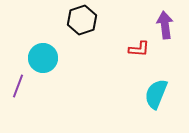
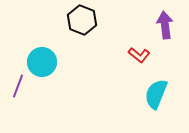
black hexagon: rotated 20 degrees counterclockwise
red L-shape: moved 6 px down; rotated 35 degrees clockwise
cyan circle: moved 1 px left, 4 px down
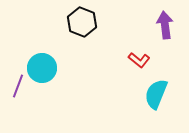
black hexagon: moved 2 px down
red L-shape: moved 5 px down
cyan circle: moved 6 px down
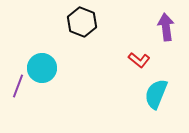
purple arrow: moved 1 px right, 2 px down
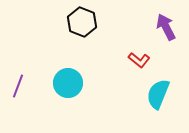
purple arrow: rotated 20 degrees counterclockwise
cyan circle: moved 26 px right, 15 px down
cyan semicircle: moved 2 px right
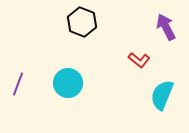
purple line: moved 2 px up
cyan semicircle: moved 4 px right, 1 px down
